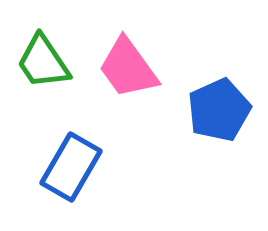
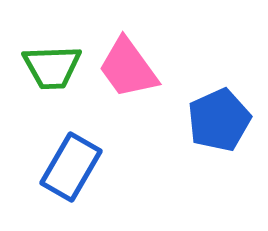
green trapezoid: moved 9 px right, 5 px down; rotated 58 degrees counterclockwise
blue pentagon: moved 10 px down
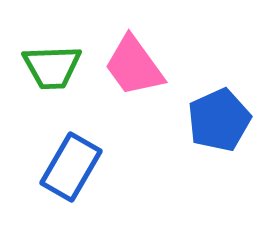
pink trapezoid: moved 6 px right, 2 px up
